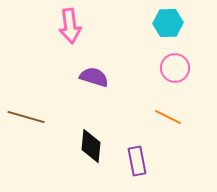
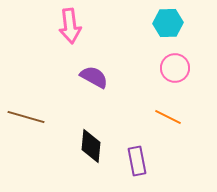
purple semicircle: rotated 12 degrees clockwise
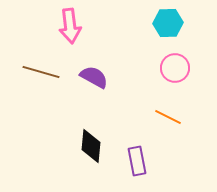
brown line: moved 15 px right, 45 px up
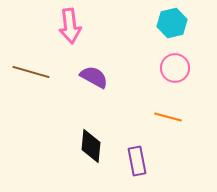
cyan hexagon: moved 4 px right; rotated 12 degrees counterclockwise
brown line: moved 10 px left
orange line: rotated 12 degrees counterclockwise
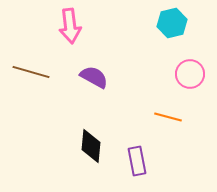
pink circle: moved 15 px right, 6 px down
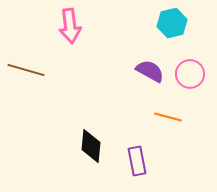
brown line: moved 5 px left, 2 px up
purple semicircle: moved 56 px right, 6 px up
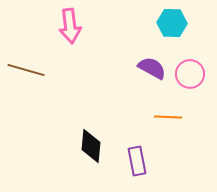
cyan hexagon: rotated 16 degrees clockwise
purple semicircle: moved 2 px right, 3 px up
orange line: rotated 12 degrees counterclockwise
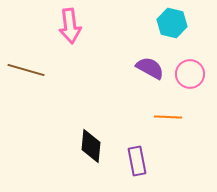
cyan hexagon: rotated 12 degrees clockwise
purple semicircle: moved 2 px left
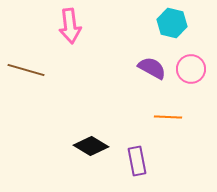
purple semicircle: moved 2 px right
pink circle: moved 1 px right, 5 px up
black diamond: rotated 64 degrees counterclockwise
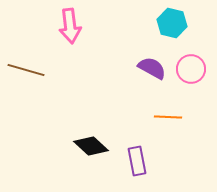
black diamond: rotated 12 degrees clockwise
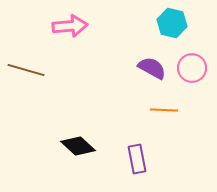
pink arrow: rotated 88 degrees counterclockwise
pink circle: moved 1 px right, 1 px up
orange line: moved 4 px left, 7 px up
black diamond: moved 13 px left
purple rectangle: moved 2 px up
